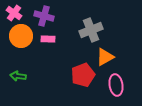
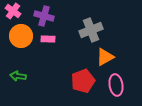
pink cross: moved 1 px left, 2 px up
red pentagon: moved 6 px down
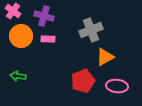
pink ellipse: moved 1 px right, 1 px down; rotated 75 degrees counterclockwise
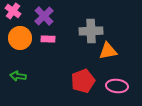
purple cross: rotated 30 degrees clockwise
gray cross: moved 1 px down; rotated 20 degrees clockwise
orange circle: moved 1 px left, 2 px down
orange triangle: moved 3 px right, 6 px up; rotated 18 degrees clockwise
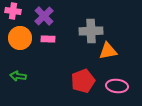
pink cross: rotated 28 degrees counterclockwise
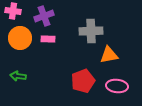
purple cross: rotated 24 degrees clockwise
orange triangle: moved 1 px right, 4 px down
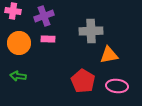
orange circle: moved 1 px left, 5 px down
red pentagon: rotated 20 degrees counterclockwise
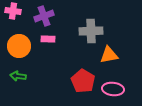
orange circle: moved 3 px down
pink ellipse: moved 4 px left, 3 px down
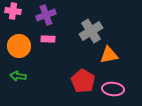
purple cross: moved 2 px right, 1 px up
gray cross: rotated 30 degrees counterclockwise
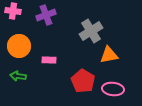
pink rectangle: moved 1 px right, 21 px down
